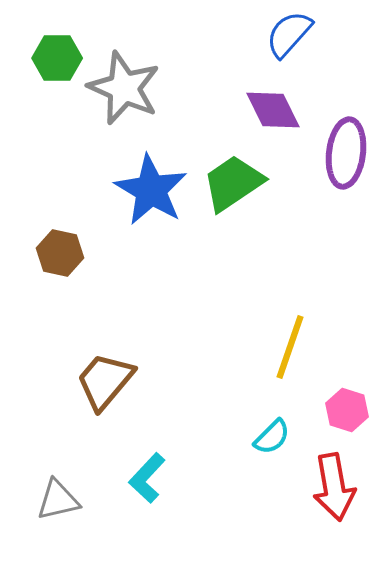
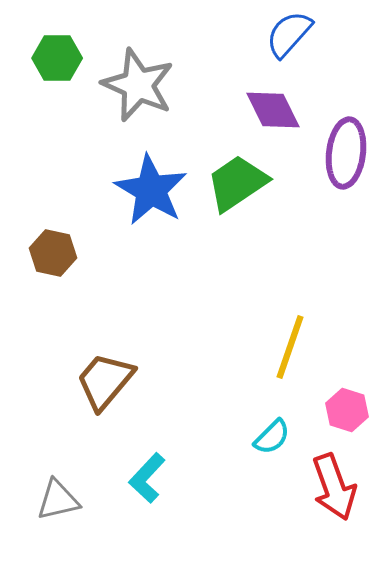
gray star: moved 14 px right, 3 px up
green trapezoid: moved 4 px right
brown hexagon: moved 7 px left
red arrow: rotated 10 degrees counterclockwise
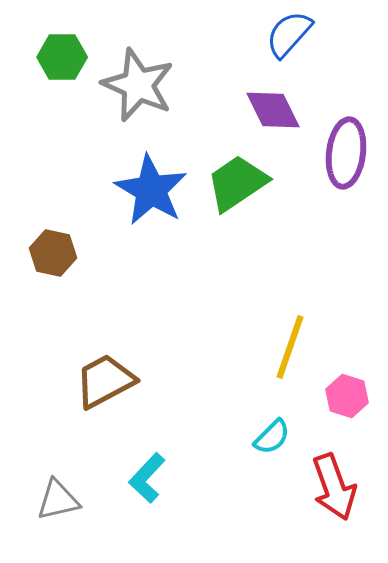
green hexagon: moved 5 px right, 1 px up
brown trapezoid: rotated 22 degrees clockwise
pink hexagon: moved 14 px up
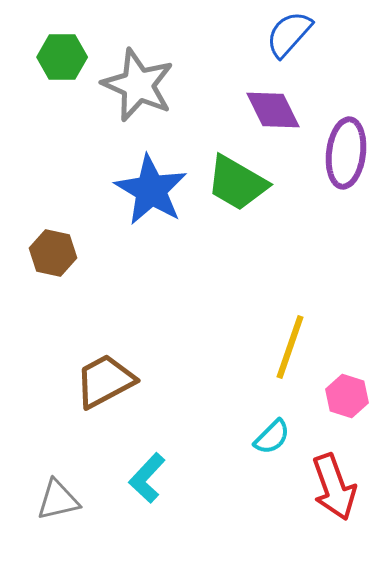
green trapezoid: rotated 116 degrees counterclockwise
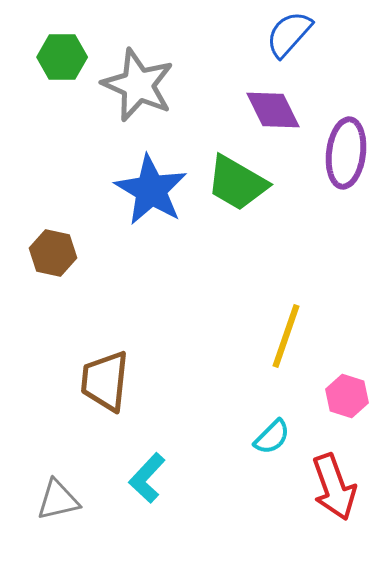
yellow line: moved 4 px left, 11 px up
brown trapezoid: rotated 56 degrees counterclockwise
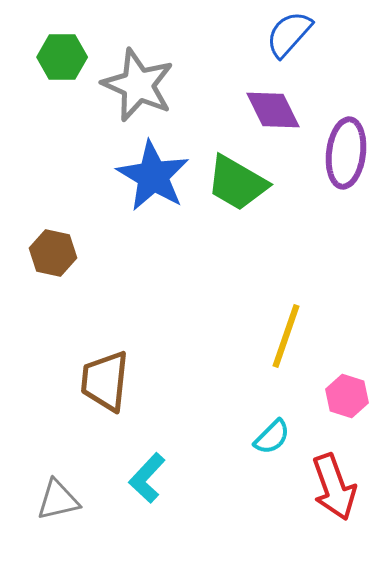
blue star: moved 2 px right, 14 px up
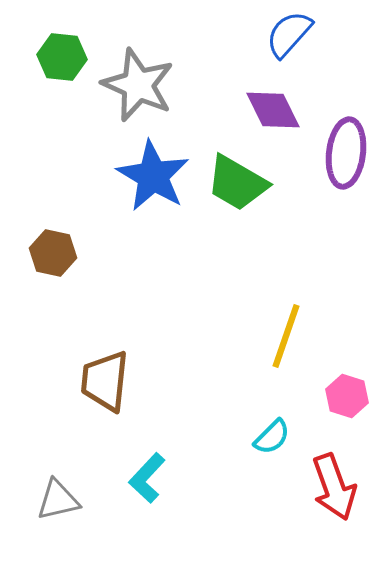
green hexagon: rotated 6 degrees clockwise
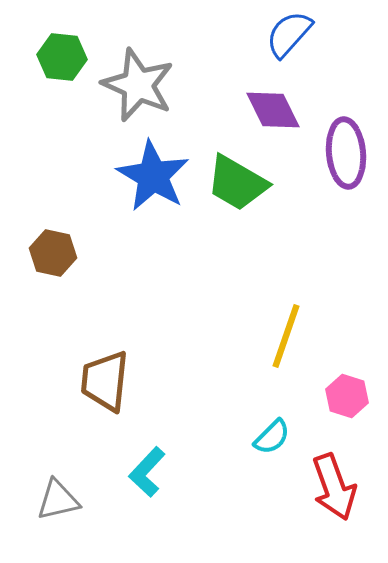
purple ellipse: rotated 12 degrees counterclockwise
cyan L-shape: moved 6 px up
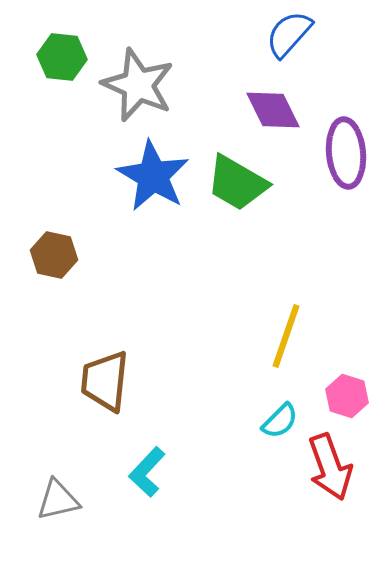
brown hexagon: moved 1 px right, 2 px down
cyan semicircle: moved 8 px right, 16 px up
red arrow: moved 4 px left, 20 px up
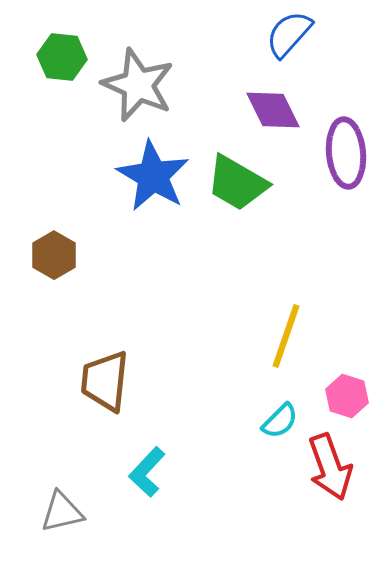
brown hexagon: rotated 18 degrees clockwise
gray triangle: moved 4 px right, 12 px down
